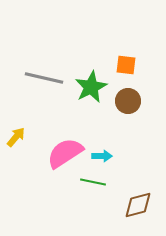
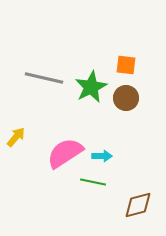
brown circle: moved 2 px left, 3 px up
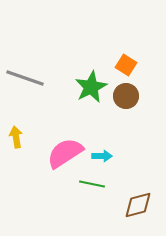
orange square: rotated 25 degrees clockwise
gray line: moved 19 px left; rotated 6 degrees clockwise
brown circle: moved 2 px up
yellow arrow: rotated 50 degrees counterclockwise
green line: moved 1 px left, 2 px down
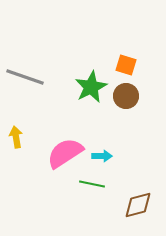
orange square: rotated 15 degrees counterclockwise
gray line: moved 1 px up
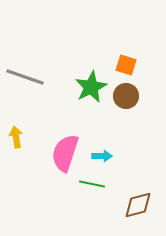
pink semicircle: rotated 39 degrees counterclockwise
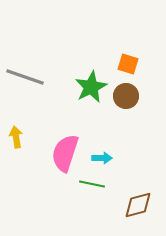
orange square: moved 2 px right, 1 px up
cyan arrow: moved 2 px down
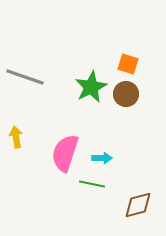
brown circle: moved 2 px up
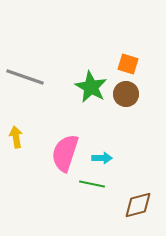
green star: rotated 16 degrees counterclockwise
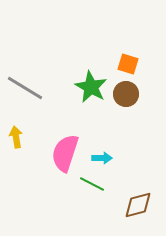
gray line: moved 11 px down; rotated 12 degrees clockwise
green line: rotated 15 degrees clockwise
